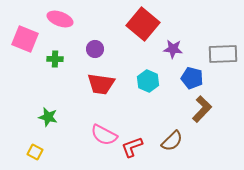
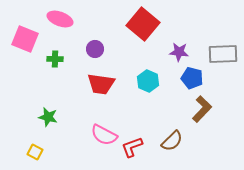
purple star: moved 6 px right, 3 px down
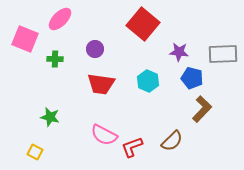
pink ellipse: rotated 65 degrees counterclockwise
green star: moved 2 px right
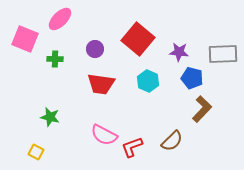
red square: moved 5 px left, 15 px down
yellow square: moved 1 px right
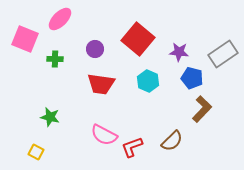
gray rectangle: rotated 32 degrees counterclockwise
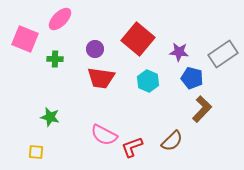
red trapezoid: moved 6 px up
yellow square: rotated 21 degrees counterclockwise
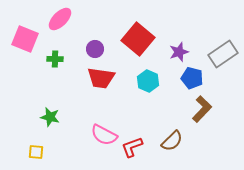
purple star: rotated 24 degrees counterclockwise
